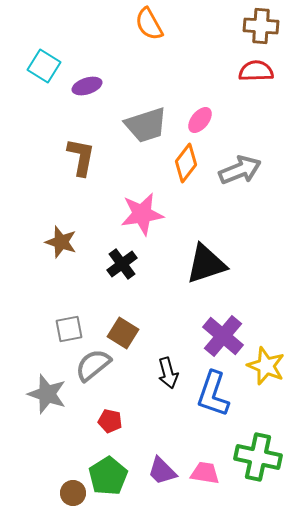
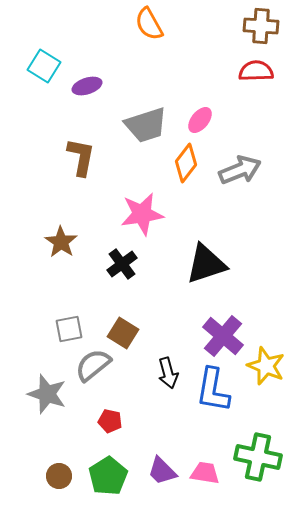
brown star: rotated 16 degrees clockwise
blue L-shape: moved 4 px up; rotated 9 degrees counterclockwise
brown circle: moved 14 px left, 17 px up
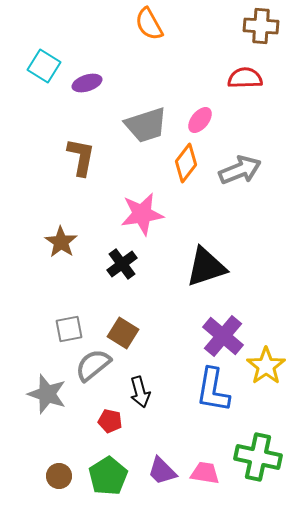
red semicircle: moved 11 px left, 7 px down
purple ellipse: moved 3 px up
black triangle: moved 3 px down
yellow star: rotated 15 degrees clockwise
black arrow: moved 28 px left, 19 px down
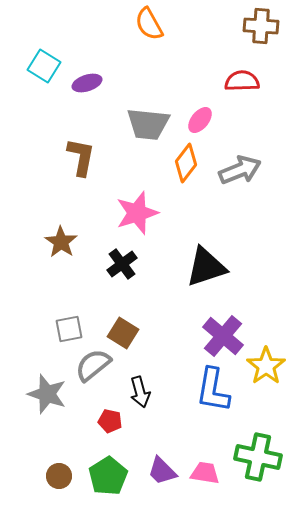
red semicircle: moved 3 px left, 3 px down
gray trapezoid: moved 2 px right, 1 px up; rotated 24 degrees clockwise
pink star: moved 5 px left, 1 px up; rotated 9 degrees counterclockwise
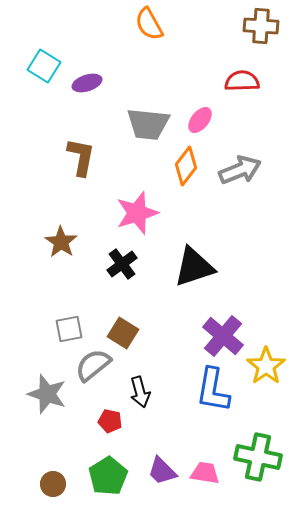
orange diamond: moved 3 px down
black triangle: moved 12 px left
brown circle: moved 6 px left, 8 px down
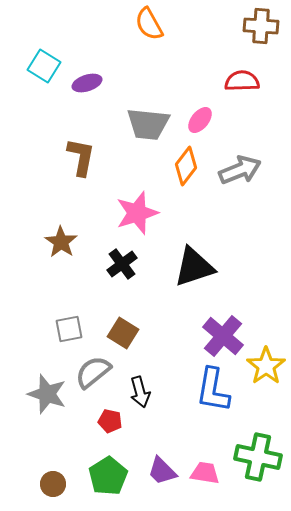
gray semicircle: moved 7 px down
